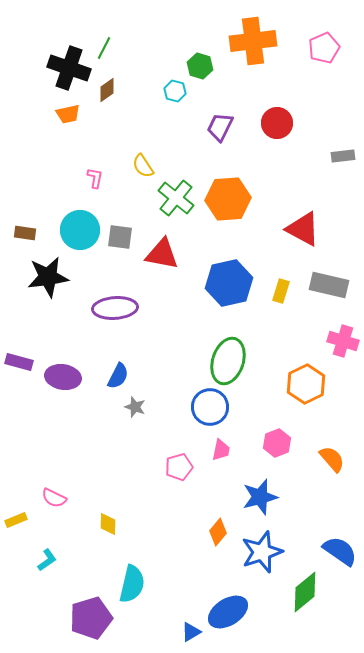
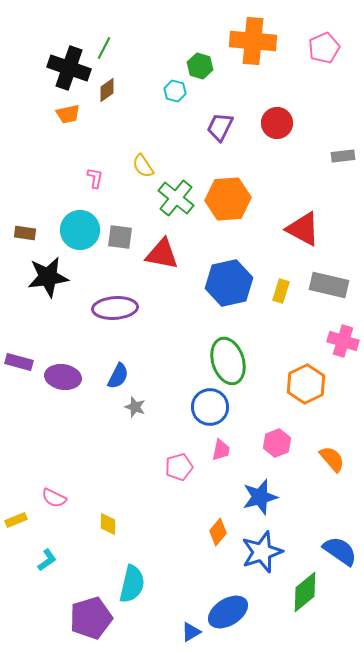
orange cross at (253, 41): rotated 12 degrees clockwise
green ellipse at (228, 361): rotated 36 degrees counterclockwise
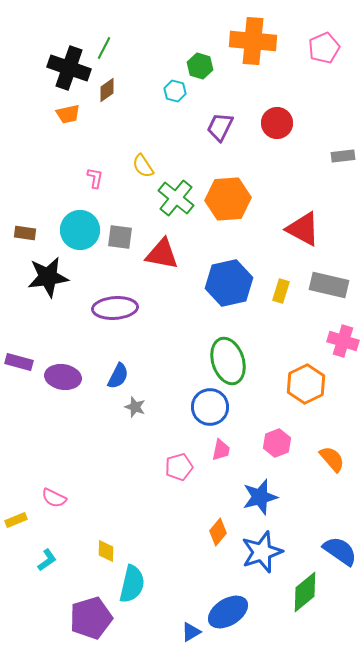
yellow diamond at (108, 524): moved 2 px left, 27 px down
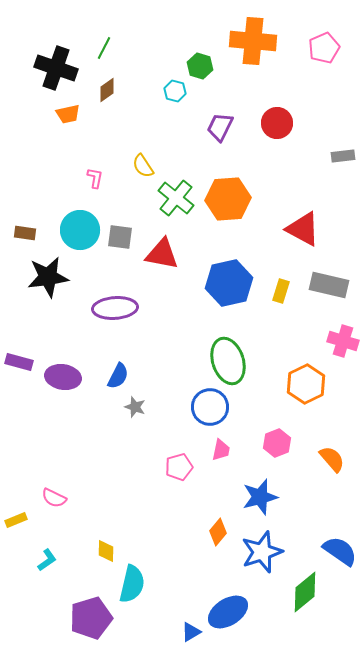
black cross at (69, 68): moved 13 px left
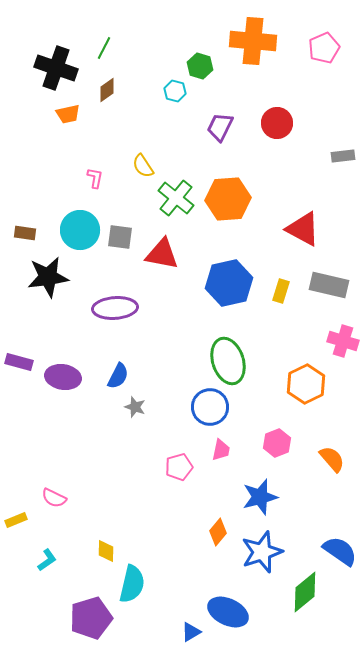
blue ellipse at (228, 612): rotated 57 degrees clockwise
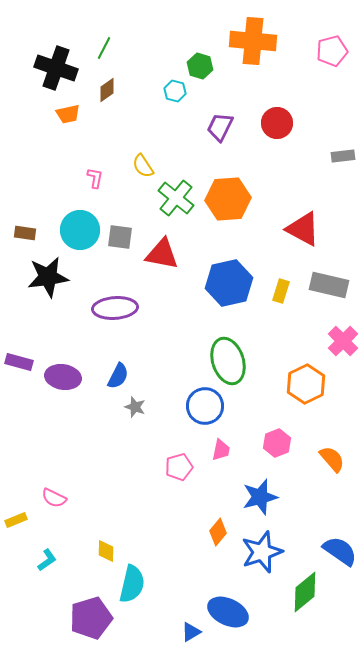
pink pentagon at (324, 48): moved 8 px right, 3 px down; rotated 8 degrees clockwise
pink cross at (343, 341): rotated 28 degrees clockwise
blue circle at (210, 407): moved 5 px left, 1 px up
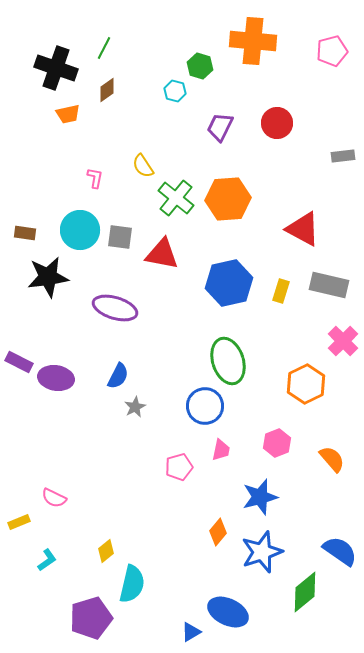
purple ellipse at (115, 308): rotated 21 degrees clockwise
purple rectangle at (19, 362): rotated 12 degrees clockwise
purple ellipse at (63, 377): moved 7 px left, 1 px down
gray star at (135, 407): rotated 25 degrees clockwise
yellow rectangle at (16, 520): moved 3 px right, 2 px down
yellow diamond at (106, 551): rotated 50 degrees clockwise
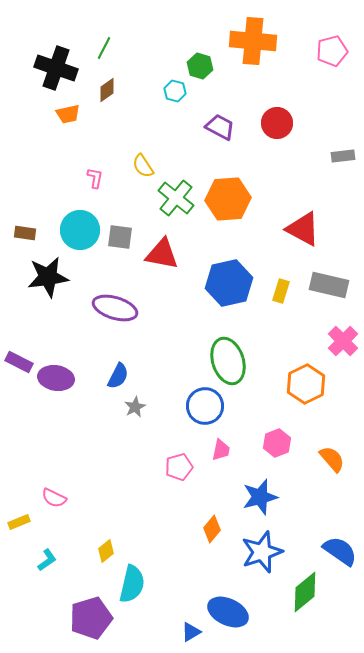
purple trapezoid at (220, 127): rotated 92 degrees clockwise
orange diamond at (218, 532): moved 6 px left, 3 px up
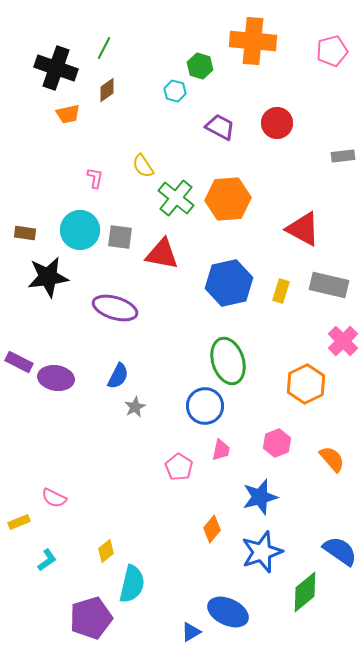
pink pentagon at (179, 467): rotated 24 degrees counterclockwise
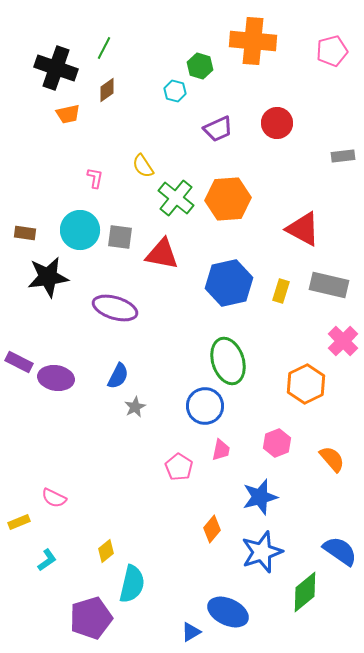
purple trapezoid at (220, 127): moved 2 px left, 2 px down; rotated 128 degrees clockwise
